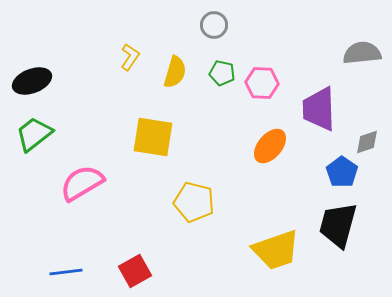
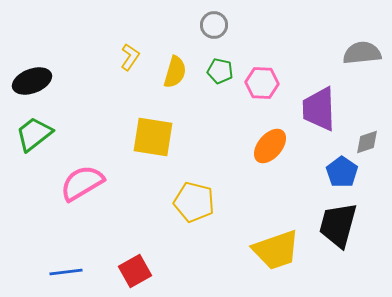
green pentagon: moved 2 px left, 2 px up
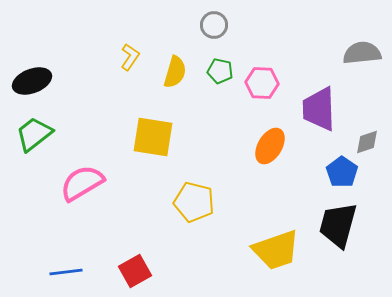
orange ellipse: rotated 9 degrees counterclockwise
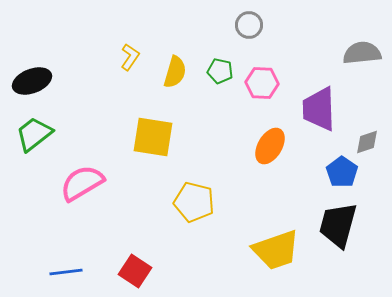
gray circle: moved 35 px right
red square: rotated 28 degrees counterclockwise
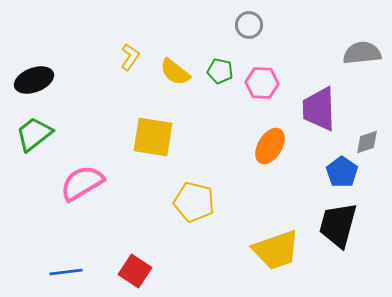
yellow semicircle: rotated 112 degrees clockwise
black ellipse: moved 2 px right, 1 px up
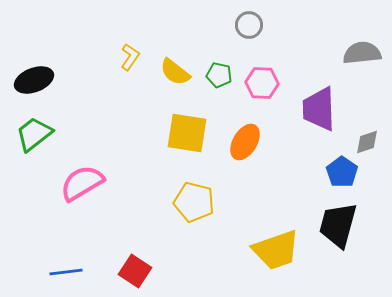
green pentagon: moved 1 px left, 4 px down
yellow square: moved 34 px right, 4 px up
orange ellipse: moved 25 px left, 4 px up
